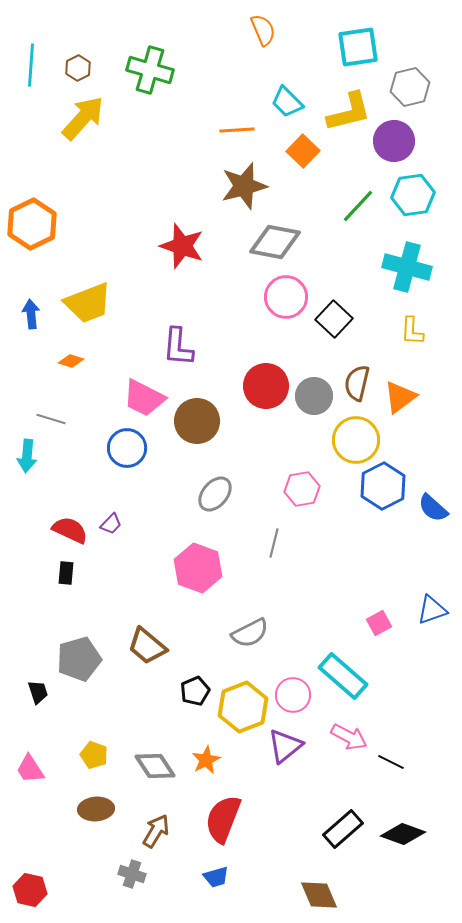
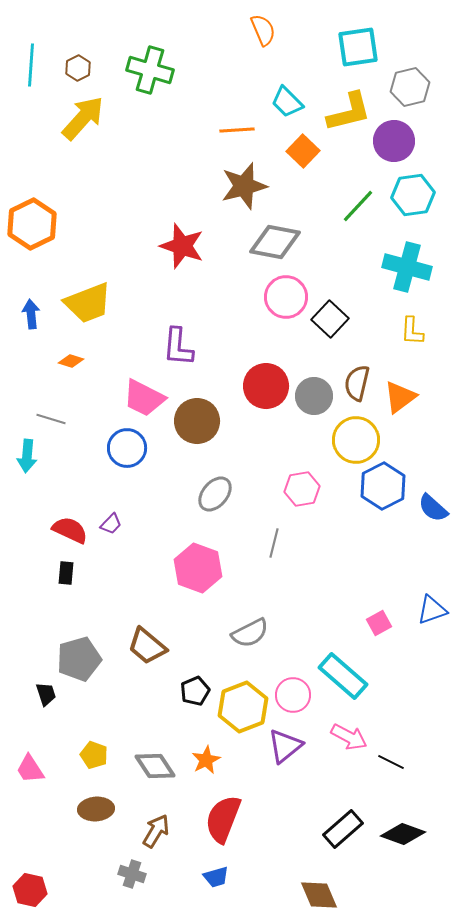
black square at (334, 319): moved 4 px left
black trapezoid at (38, 692): moved 8 px right, 2 px down
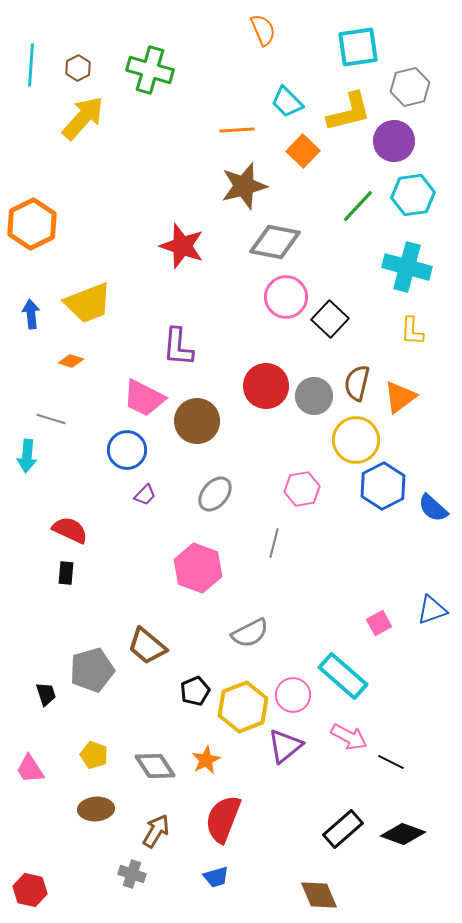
blue circle at (127, 448): moved 2 px down
purple trapezoid at (111, 524): moved 34 px right, 29 px up
gray pentagon at (79, 659): moved 13 px right, 11 px down
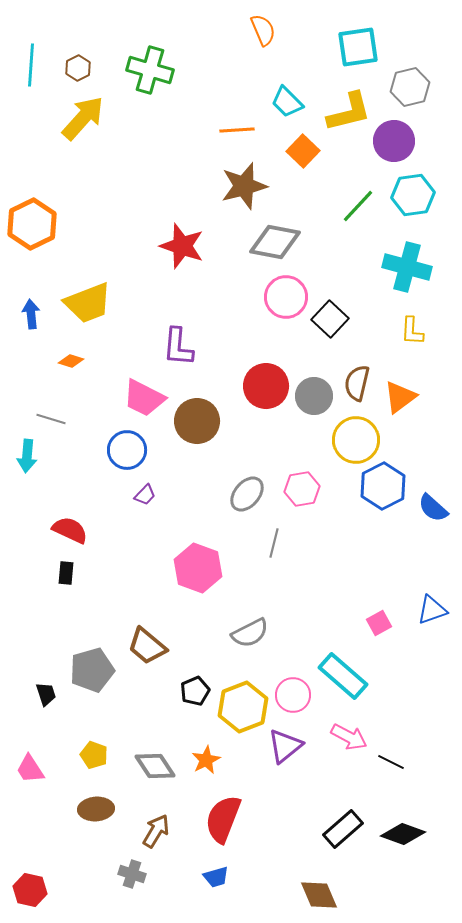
gray ellipse at (215, 494): moved 32 px right
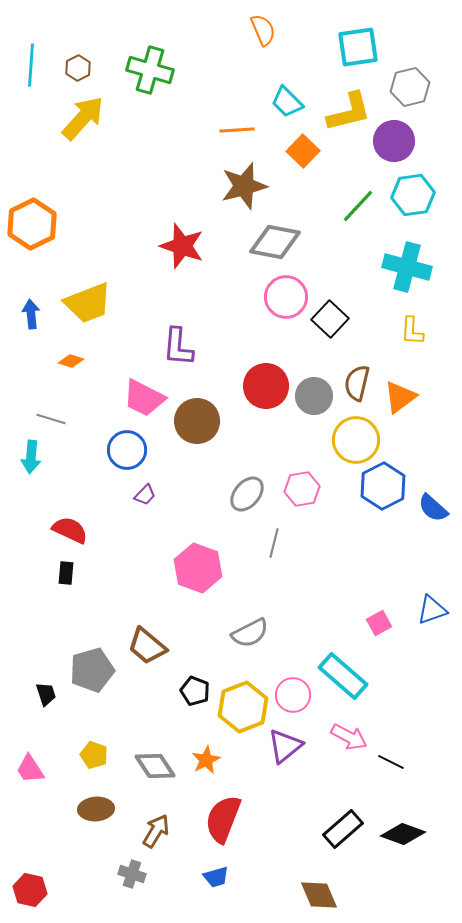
cyan arrow at (27, 456): moved 4 px right, 1 px down
black pentagon at (195, 691): rotated 28 degrees counterclockwise
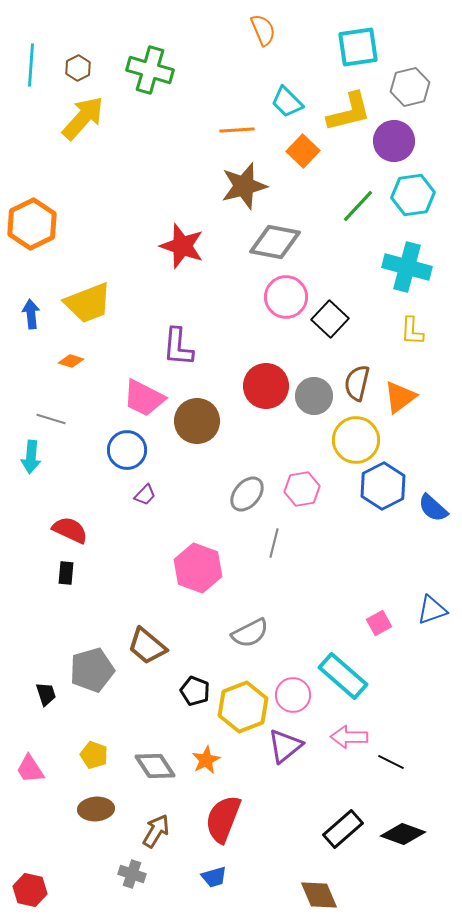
pink arrow at (349, 737): rotated 153 degrees clockwise
blue trapezoid at (216, 877): moved 2 px left
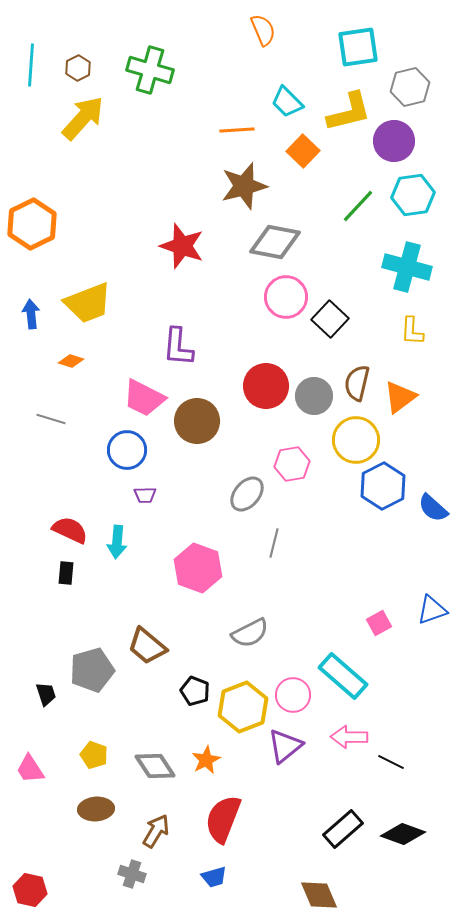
cyan arrow at (31, 457): moved 86 px right, 85 px down
pink hexagon at (302, 489): moved 10 px left, 25 px up
purple trapezoid at (145, 495): rotated 45 degrees clockwise
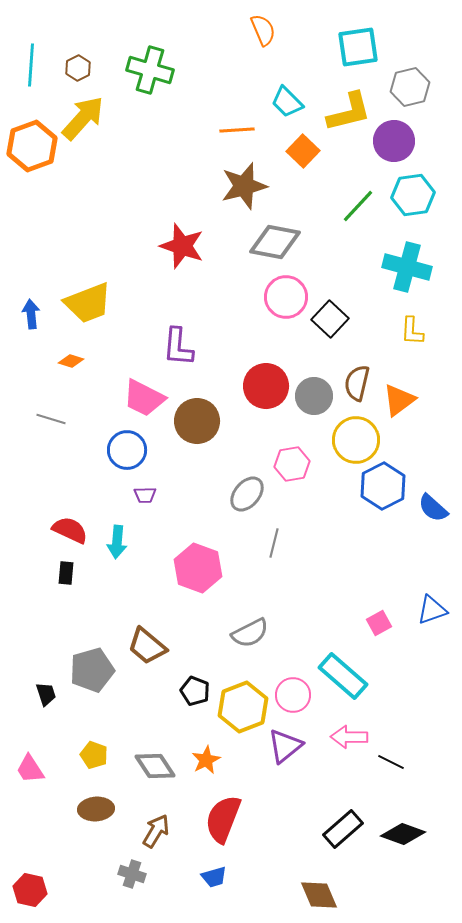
orange hexagon at (32, 224): moved 78 px up; rotated 6 degrees clockwise
orange triangle at (400, 397): moved 1 px left, 3 px down
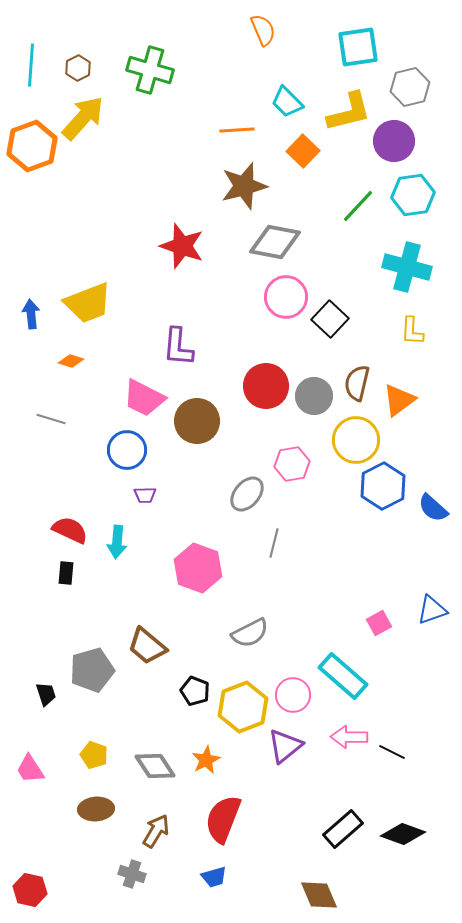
black line at (391, 762): moved 1 px right, 10 px up
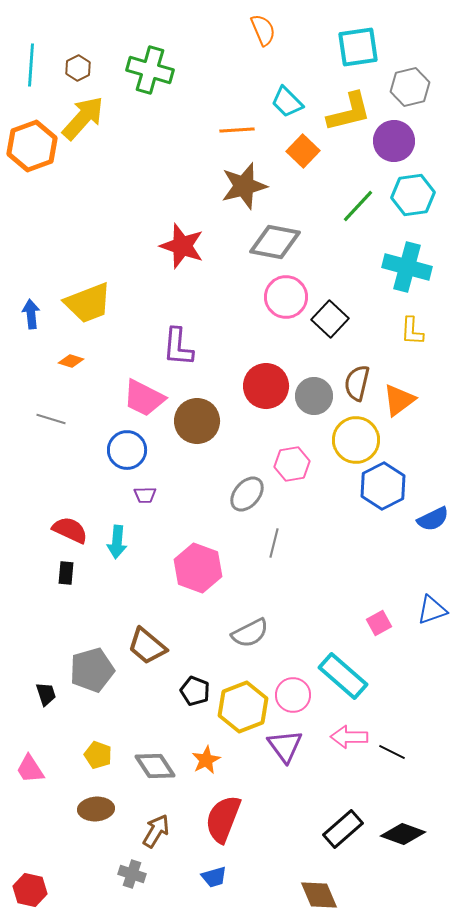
blue semicircle at (433, 508): moved 11 px down; rotated 68 degrees counterclockwise
purple triangle at (285, 746): rotated 27 degrees counterclockwise
yellow pentagon at (94, 755): moved 4 px right
